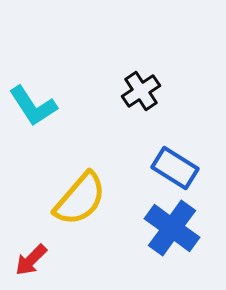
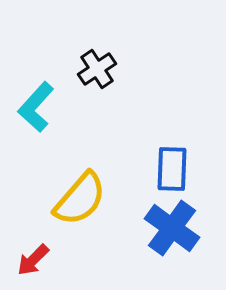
black cross: moved 44 px left, 22 px up
cyan L-shape: moved 3 px right, 1 px down; rotated 75 degrees clockwise
blue rectangle: moved 3 px left, 1 px down; rotated 60 degrees clockwise
red arrow: moved 2 px right
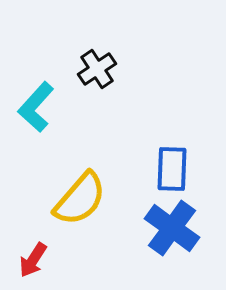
red arrow: rotated 12 degrees counterclockwise
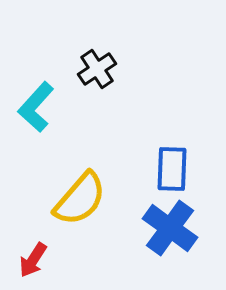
blue cross: moved 2 px left
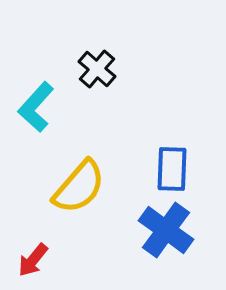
black cross: rotated 15 degrees counterclockwise
yellow semicircle: moved 1 px left, 12 px up
blue cross: moved 4 px left, 2 px down
red arrow: rotated 6 degrees clockwise
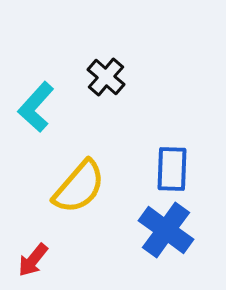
black cross: moved 9 px right, 8 px down
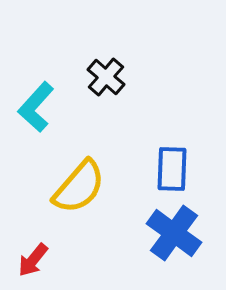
blue cross: moved 8 px right, 3 px down
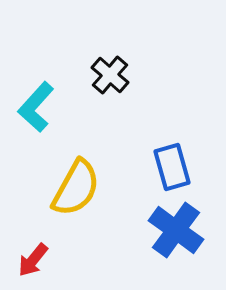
black cross: moved 4 px right, 2 px up
blue rectangle: moved 2 px up; rotated 18 degrees counterclockwise
yellow semicircle: moved 3 px left, 1 px down; rotated 12 degrees counterclockwise
blue cross: moved 2 px right, 3 px up
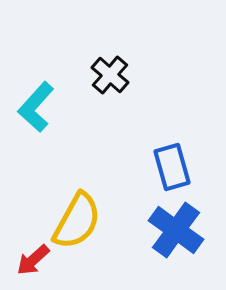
yellow semicircle: moved 1 px right, 33 px down
red arrow: rotated 9 degrees clockwise
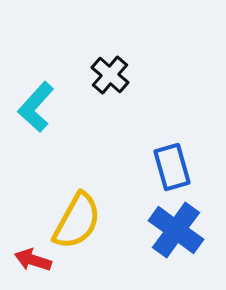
red arrow: rotated 60 degrees clockwise
